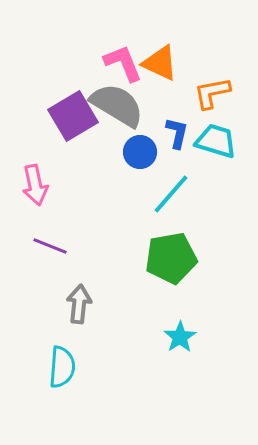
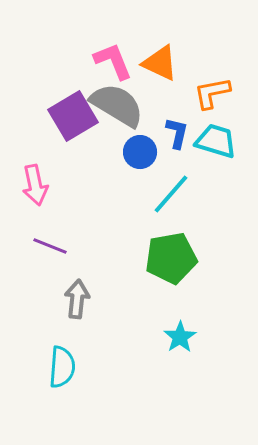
pink L-shape: moved 10 px left, 2 px up
gray arrow: moved 2 px left, 5 px up
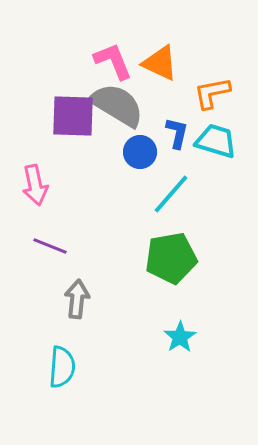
purple square: rotated 33 degrees clockwise
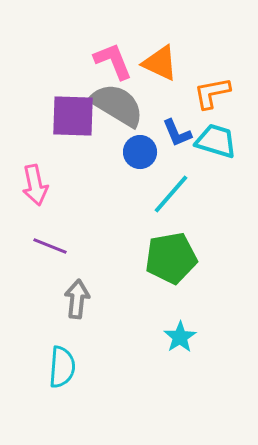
blue L-shape: rotated 144 degrees clockwise
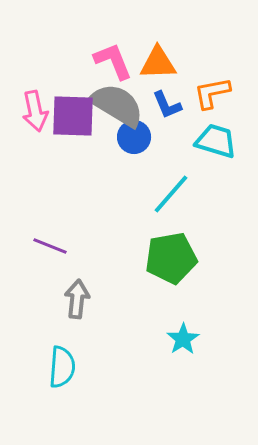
orange triangle: moved 2 px left; rotated 27 degrees counterclockwise
blue L-shape: moved 10 px left, 28 px up
blue circle: moved 6 px left, 15 px up
pink arrow: moved 74 px up
cyan star: moved 3 px right, 2 px down
